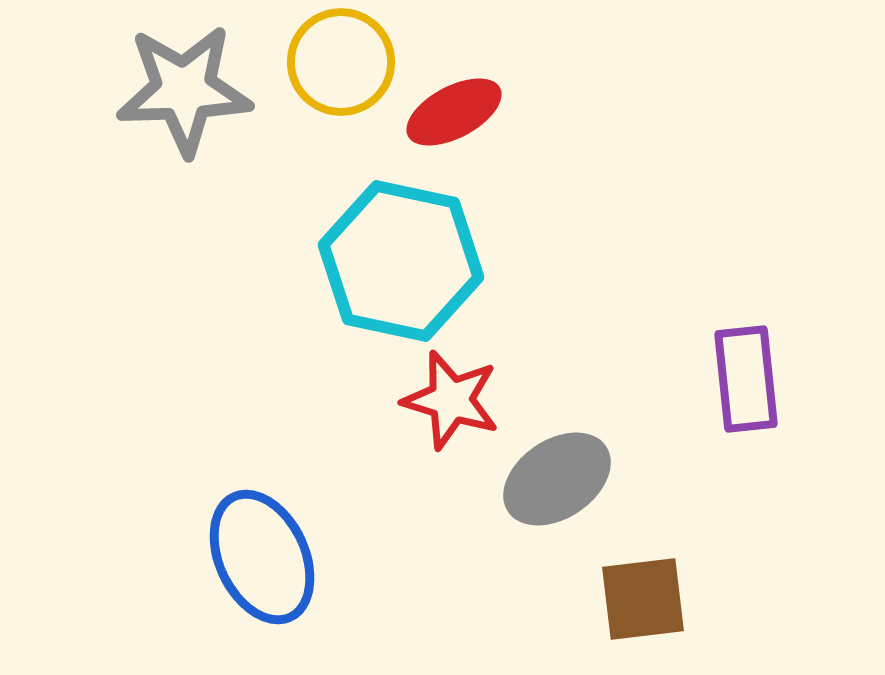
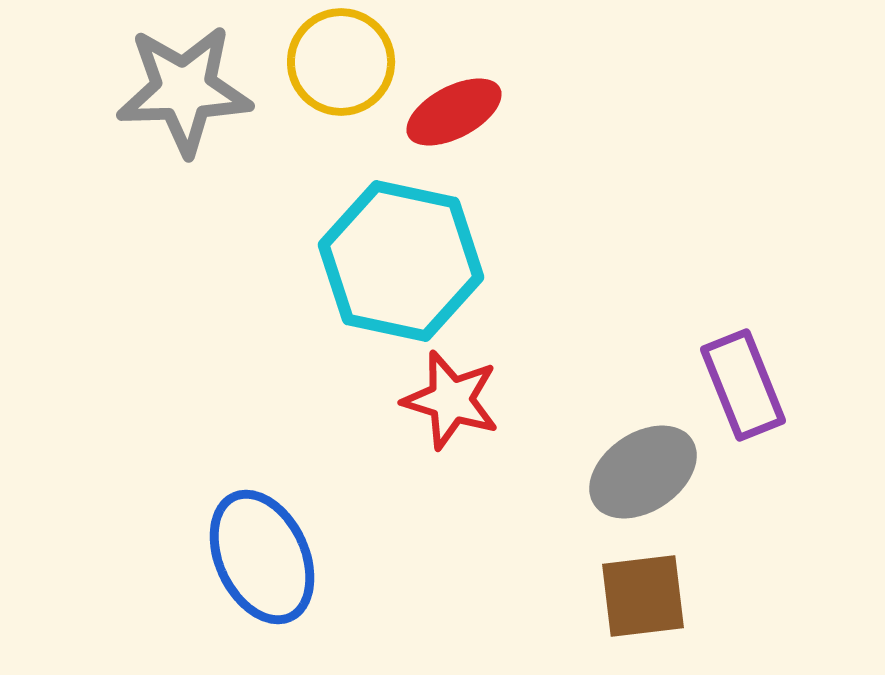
purple rectangle: moved 3 px left, 6 px down; rotated 16 degrees counterclockwise
gray ellipse: moved 86 px right, 7 px up
brown square: moved 3 px up
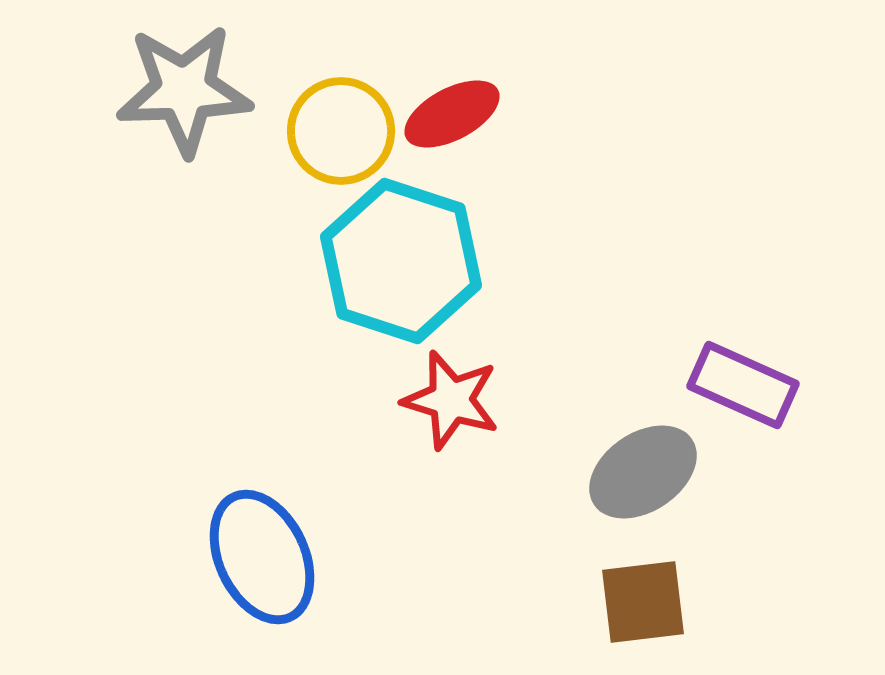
yellow circle: moved 69 px down
red ellipse: moved 2 px left, 2 px down
cyan hexagon: rotated 6 degrees clockwise
purple rectangle: rotated 44 degrees counterclockwise
brown square: moved 6 px down
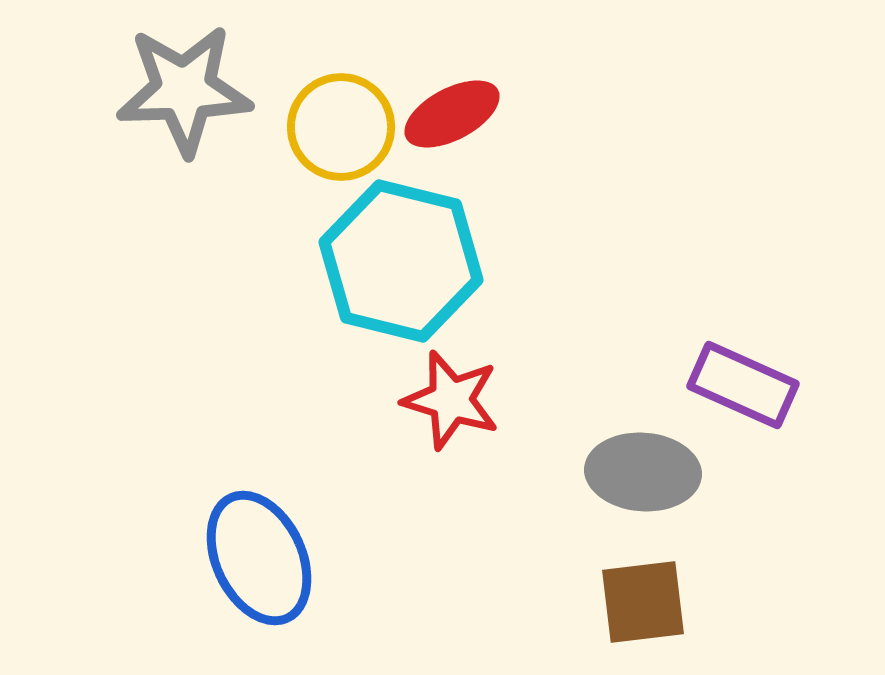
yellow circle: moved 4 px up
cyan hexagon: rotated 4 degrees counterclockwise
gray ellipse: rotated 38 degrees clockwise
blue ellipse: moved 3 px left, 1 px down
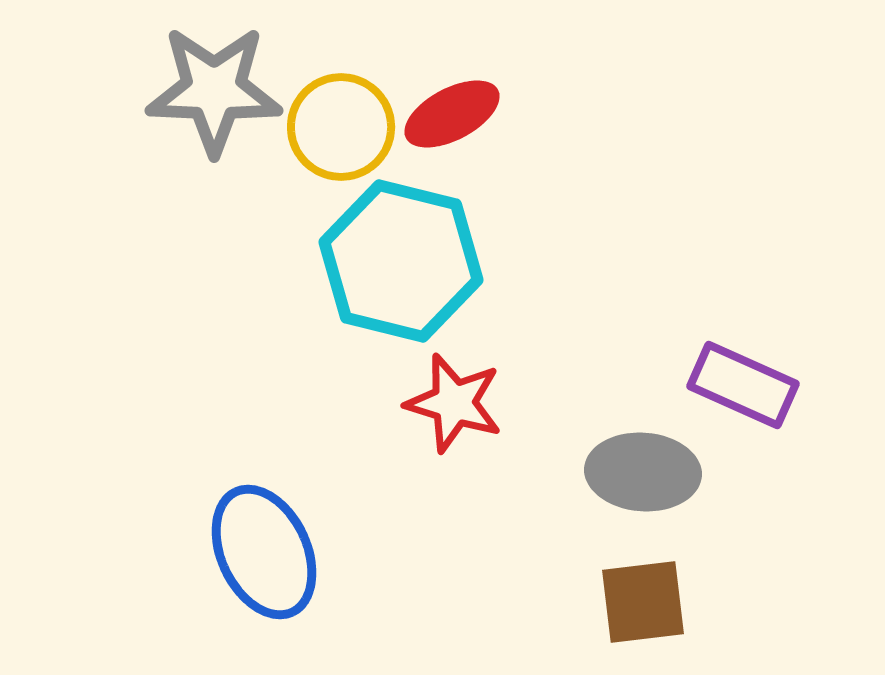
gray star: moved 30 px right; rotated 4 degrees clockwise
red star: moved 3 px right, 3 px down
blue ellipse: moved 5 px right, 6 px up
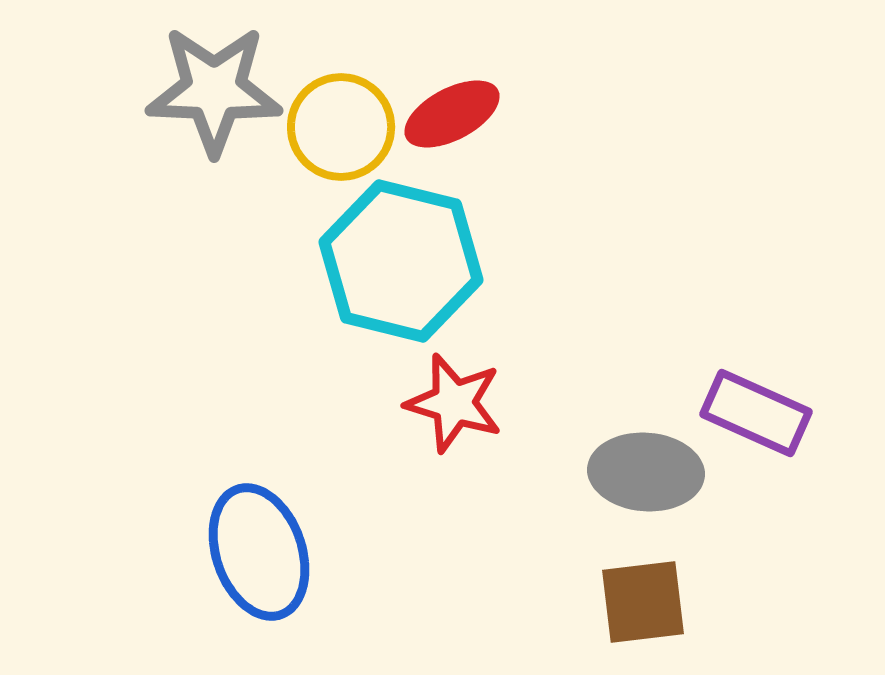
purple rectangle: moved 13 px right, 28 px down
gray ellipse: moved 3 px right
blue ellipse: moved 5 px left; rotated 6 degrees clockwise
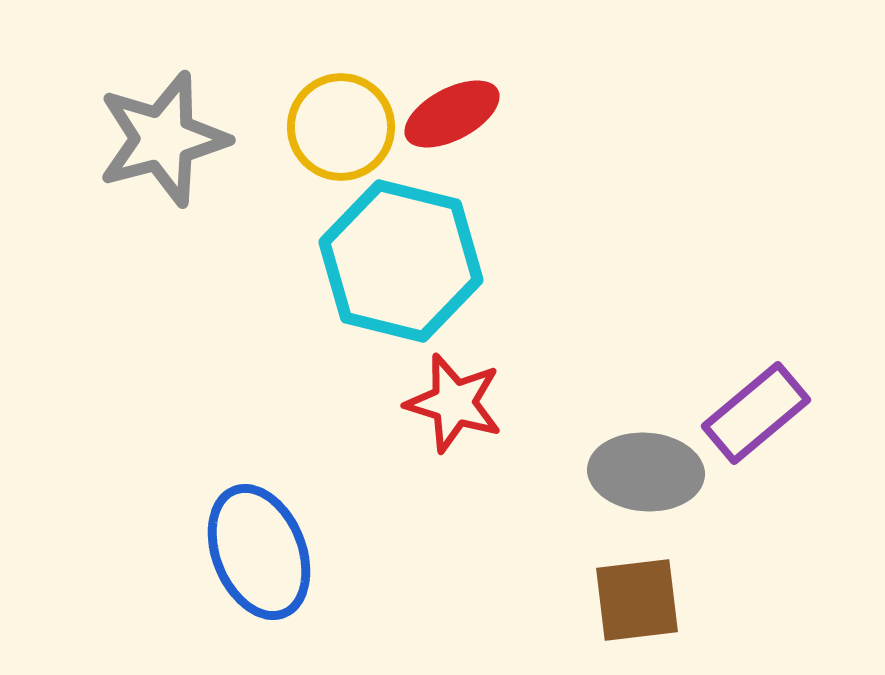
gray star: moved 51 px left, 49 px down; rotated 17 degrees counterclockwise
purple rectangle: rotated 64 degrees counterclockwise
blue ellipse: rotated 3 degrees counterclockwise
brown square: moved 6 px left, 2 px up
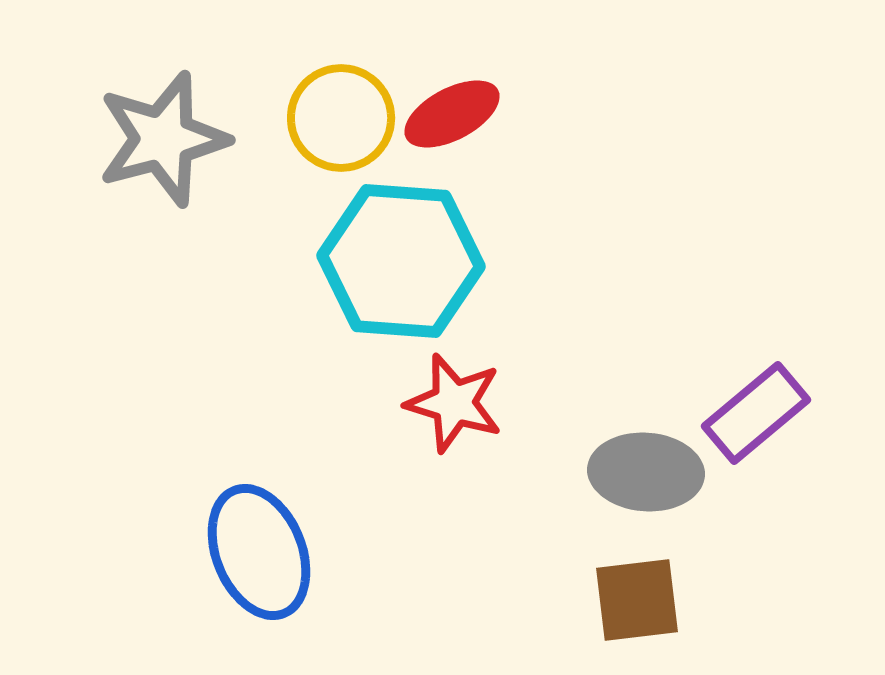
yellow circle: moved 9 px up
cyan hexagon: rotated 10 degrees counterclockwise
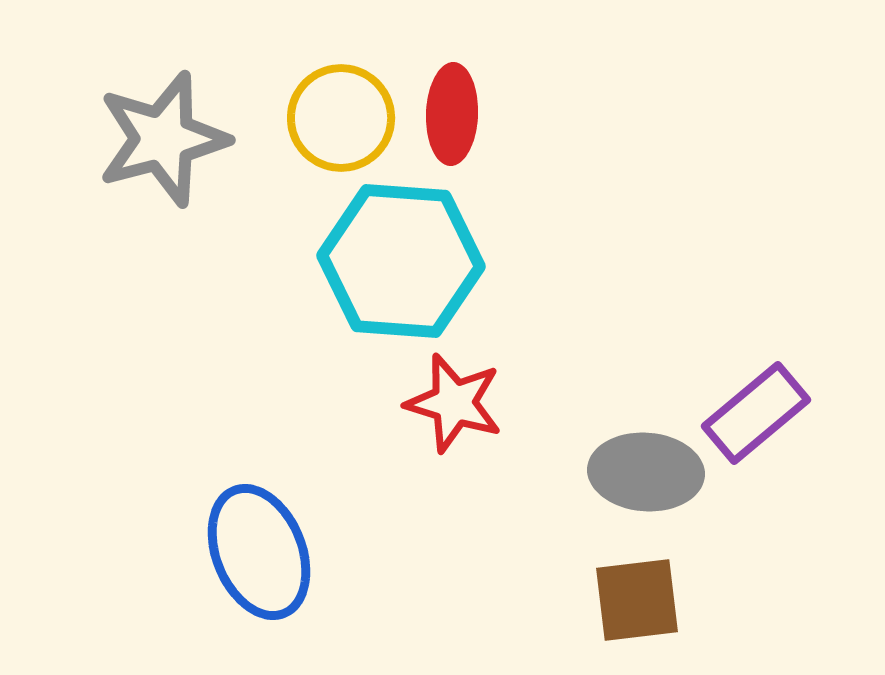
red ellipse: rotated 60 degrees counterclockwise
